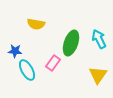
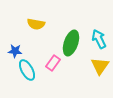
yellow triangle: moved 2 px right, 9 px up
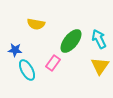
green ellipse: moved 2 px up; rotated 20 degrees clockwise
blue star: moved 1 px up
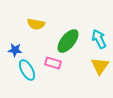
green ellipse: moved 3 px left
pink rectangle: rotated 70 degrees clockwise
